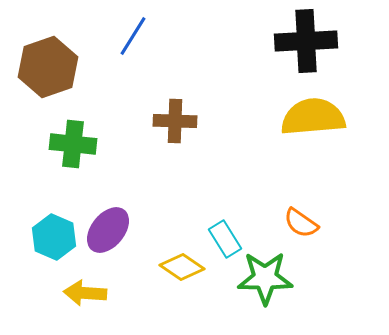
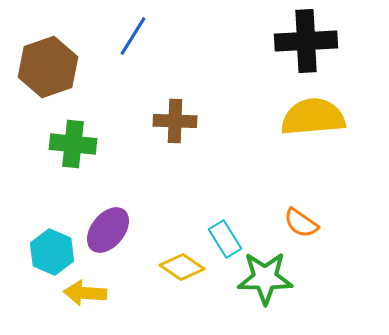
cyan hexagon: moved 2 px left, 15 px down
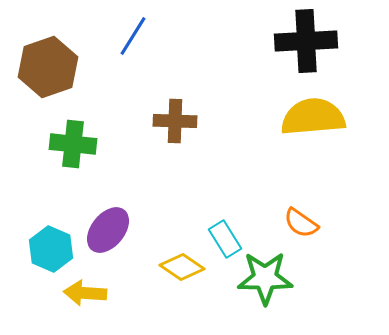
cyan hexagon: moved 1 px left, 3 px up
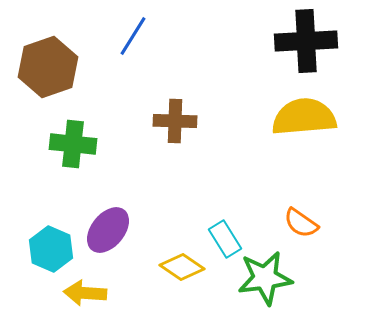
yellow semicircle: moved 9 px left
green star: rotated 8 degrees counterclockwise
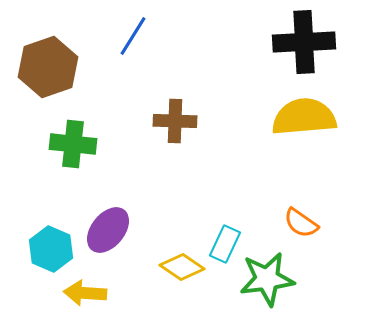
black cross: moved 2 px left, 1 px down
cyan rectangle: moved 5 px down; rotated 57 degrees clockwise
green star: moved 2 px right, 1 px down
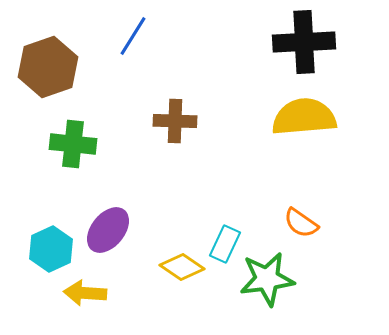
cyan hexagon: rotated 12 degrees clockwise
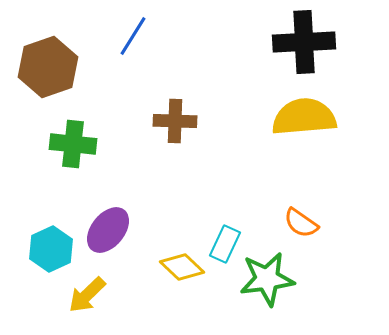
yellow diamond: rotated 9 degrees clockwise
yellow arrow: moved 2 px right, 2 px down; rotated 48 degrees counterclockwise
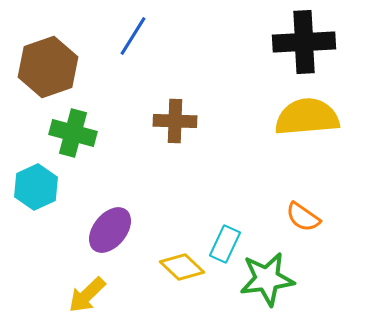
yellow semicircle: moved 3 px right
green cross: moved 11 px up; rotated 9 degrees clockwise
orange semicircle: moved 2 px right, 6 px up
purple ellipse: moved 2 px right
cyan hexagon: moved 15 px left, 62 px up
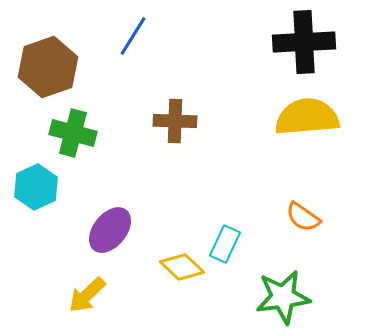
green star: moved 16 px right, 18 px down
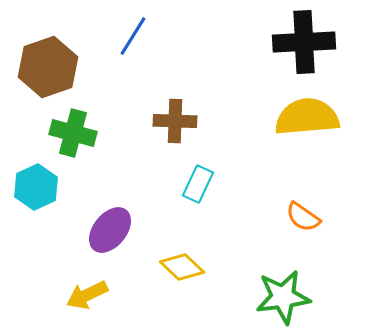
cyan rectangle: moved 27 px left, 60 px up
yellow arrow: rotated 18 degrees clockwise
